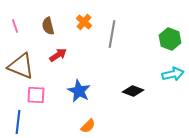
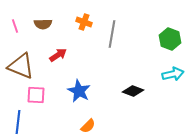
orange cross: rotated 21 degrees counterclockwise
brown semicircle: moved 5 px left, 2 px up; rotated 78 degrees counterclockwise
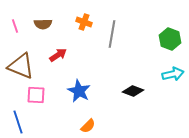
blue line: rotated 25 degrees counterclockwise
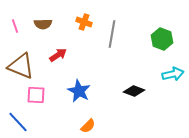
green hexagon: moved 8 px left
black diamond: moved 1 px right
blue line: rotated 25 degrees counterclockwise
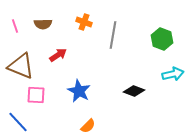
gray line: moved 1 px right, 1 px down
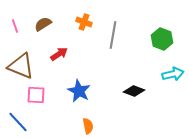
brown semicircle: rotated 150 degrees clockwise
red arrow: moved 1 px right, 1 px up
orange semicircle: rotated 56 degrees counterclockwise
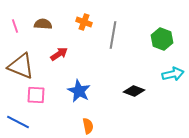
brown semicircle: rotated 36 degrees clockwise
blue line: rotated 20 degrees counterclockwise
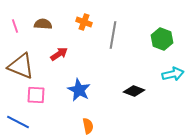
blue star: moved 1 px up
